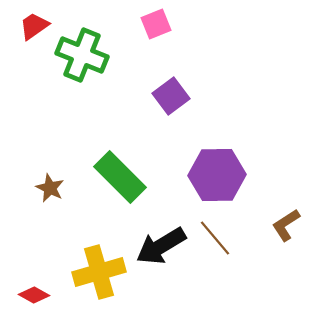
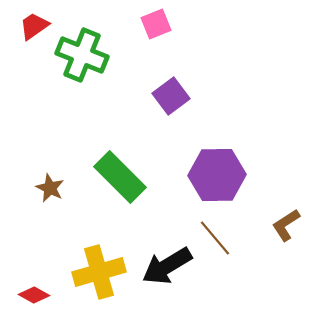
black arrow: moved 6 px right, 20 px down
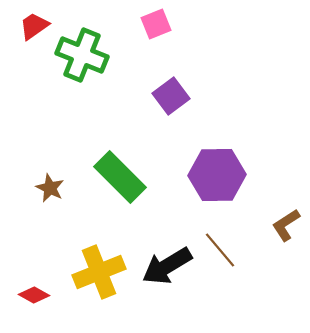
brown line: moved 5 px right, 12 px down
yellow cross: rotated 6 degrees counterclockwise
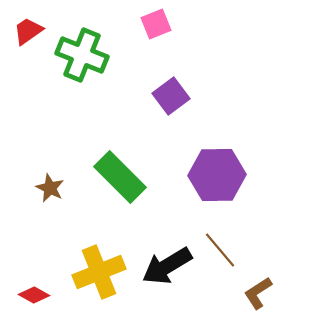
red trapezoid: moved 6 px left, 5 px down
brown L-shape: moved 28 px left, 68 px down
